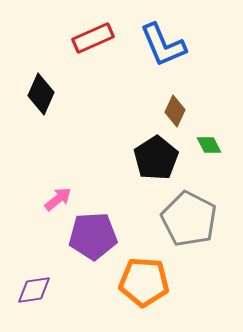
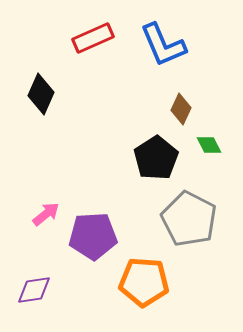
brown diamond: moved 6 px right, 2 px up
pink arrow: moved 12 px left, 15 px down
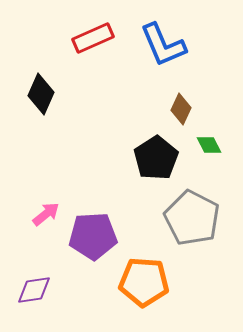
gray pentagon: moved 3 px right, 1 px up
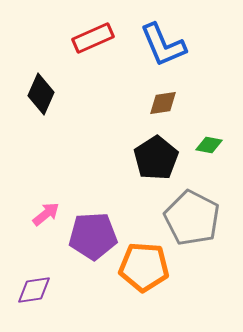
brown diamond: moved 18 px left, 6 px up; rotated 56 degrees clockwise
green diamond: rotated 52 degrees counterclockwise
orange pentagon: moved 15 px up
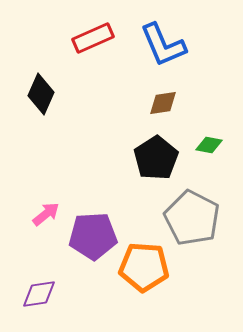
purple diamond: moved 5 px right, 4 px down
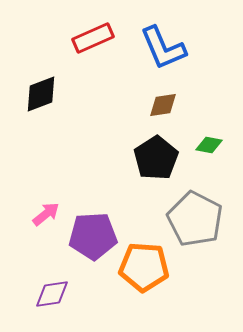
blue L-shape: moved 3 px down
black diamond: rotated 45 degrees clockwise
brown diamond: moved 2 px down
gray pentagon: moved 3 px right, 1 px down
purple diamond: moved 13 px right
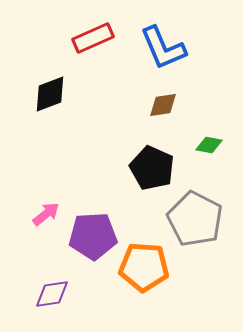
black diamond: moved 9 px right
black pentagon: moved 4 px left, 10 px down; rotated 15 degrees counterclockwise
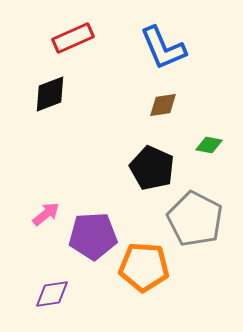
red rectangle: moved 20 px left
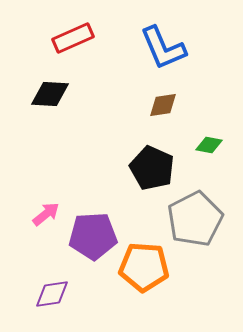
black diamond: rotated 24 degrees clockwise
gray pentagon: rotated 18 degrees clockwise
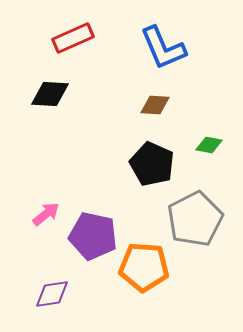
brown diamond: moved 8 px left; rotated 12 degrees clockwise
black pentagon: moved 4 px up
purple pentagon: rotated 15 degrees clockwise
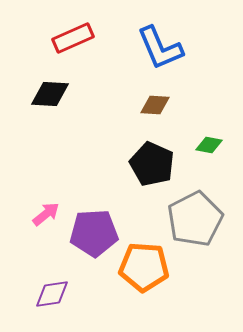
blue L-shape: moved 3 px left
purple pentagon: moved 1 px right, 3 px up; rotated 15 degrees counterclockwise
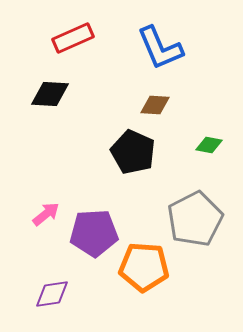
black pentagon: moved 19 px left, 12 px up
